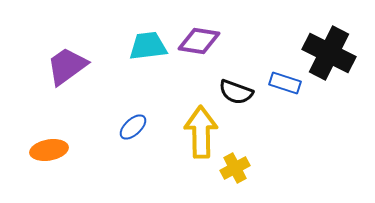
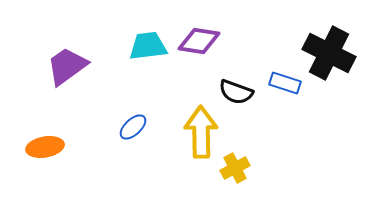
orange ellipse: moved 4 px left, 3 px up
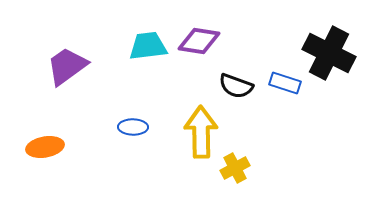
black semicircle: moved 6 px up
blue ellipse: rotated 44 degrees clockwise
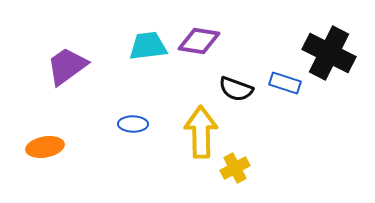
black semicircle: moved 3 px down
blue ellipse: moved 3 px up
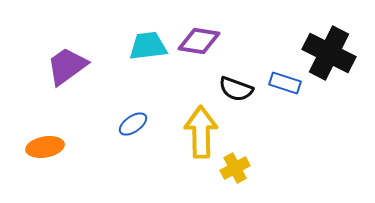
blue ellipse: rotated 36 degrees counterclockwise
